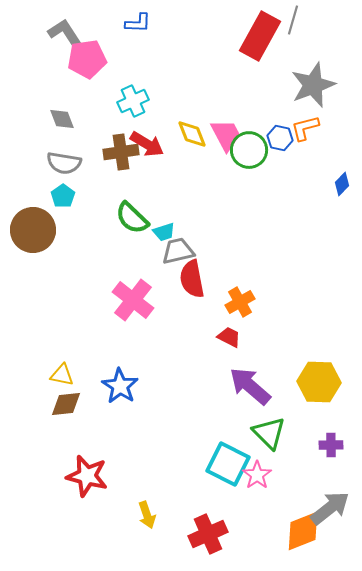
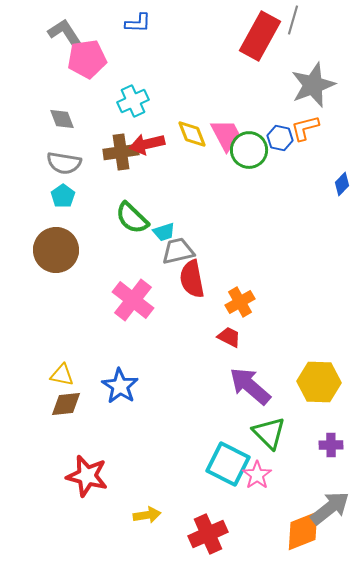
red arrow: rotated 136 degrees clockwise
brown circle: moved 23 px right, 20 px down
yellow arrow: rotated 80 degrees counterclockwise
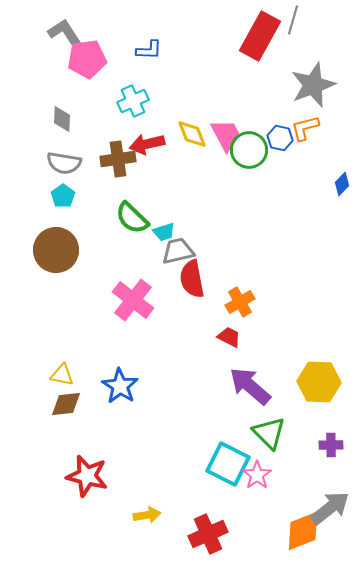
blue L-shape: moved 11 px right, 27 px down
gray diamond: rotated 24 degrees clockwise
brown cross: moved 3 px left, 7 px down
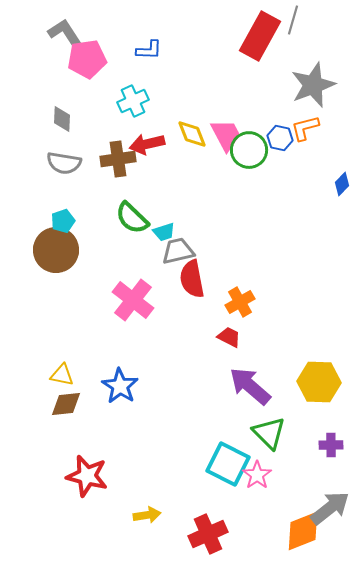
cyan pentagon: moved 25 px down; rotated 15 degrees clockwise
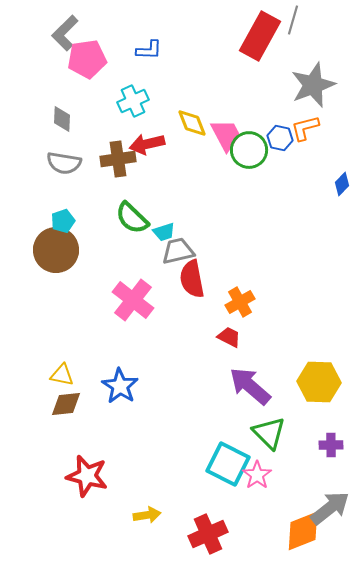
gray L-shape: rotated 102 degrees counterclockwise
yellow diamond: moved 11 px up
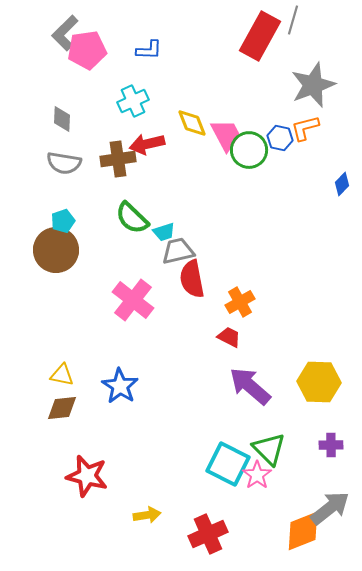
pink pentagon: moved 9 px up
brown diamond: moved 4 px left, 4 px down
green triangle: moved 16 px down
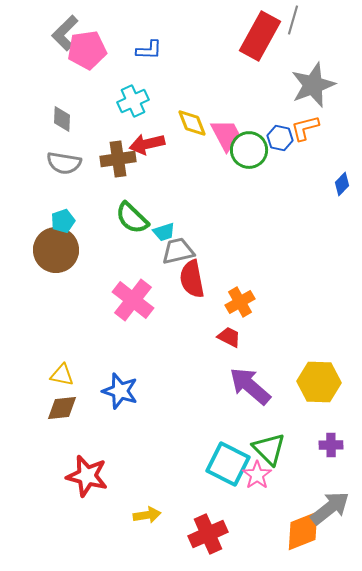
blue star: moved 5 px down; rotated 15 degrees counterclockwise
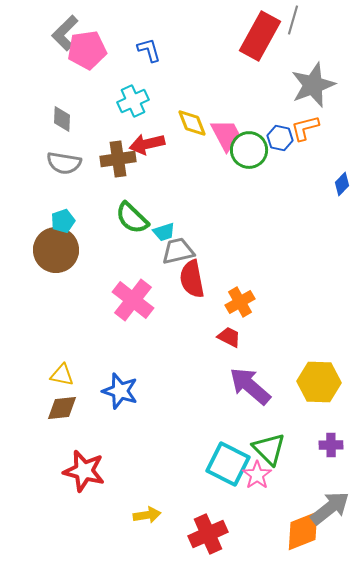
blue L-shape: rotated 108 degrees counterclockwise
red star: moved 3 px left, 5 px up
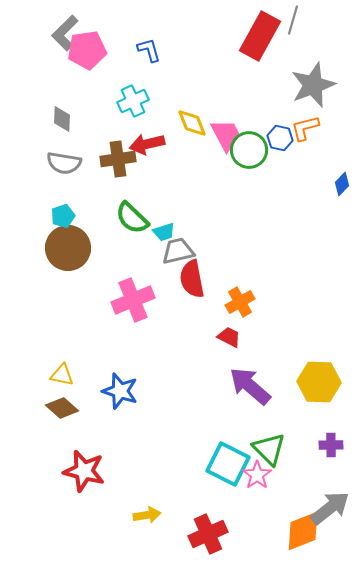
cyan pentagon: moved 5 px up
brown circle: moved 12 px right, 2 px up
pink cross: rotated 30 degrees clockwise
brown diamond: rotated 48 degrees clockwise
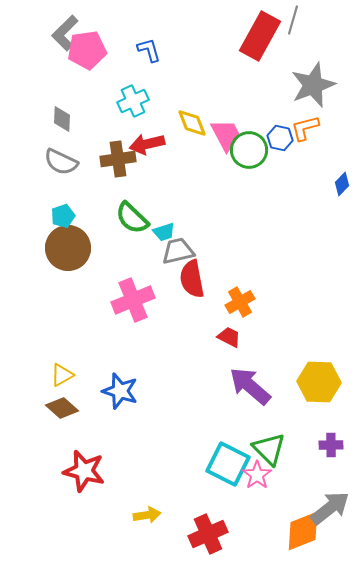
gray semicircle: moved 3 px left, 1 px up; rotated 16 degrees clockwise
yellow triangle: rotated 40 degrees counterclockwise
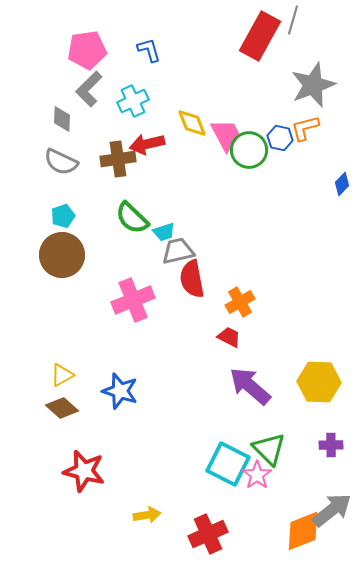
gray L-shape: moved 24 px right, 56 px down
brown circle: moved 6 px left, 7 px down
gray arrow: moved 2 px right, 2 px down
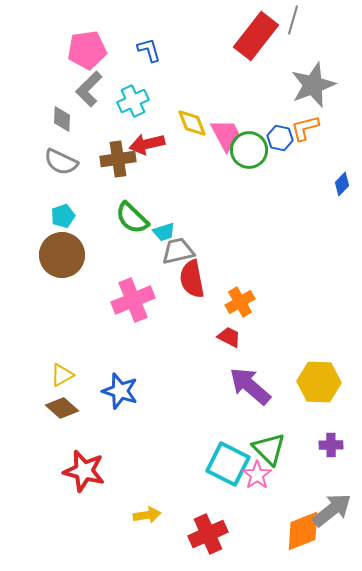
red rectangle: moved 4 px left; rotated 9 degrees clockwise
